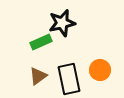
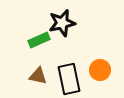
green rectangle: moved 2 px left, 2 px up
brown triangle: rotated 48 degrees clockwise
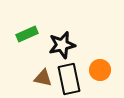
black star: moved 22 px down
green rectangle: moved 12 px left, 6 px up
brown triangle: moved 5 px right, 2 px down
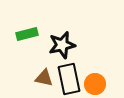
green rectangle: rotated 10 degrees clockwise
orange circle: moved 5 px left, 14 px down
brown triangle: moved 1 px right
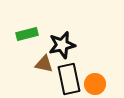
brown triangle: moved 14 px up
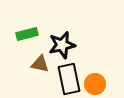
brown triangle: moved 4 px left
